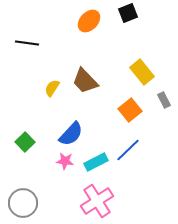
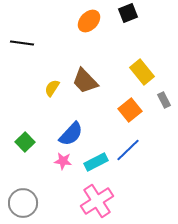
black line: moved 5 px left
pink star: moved 2 px left
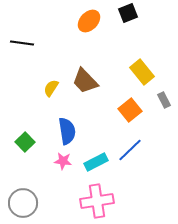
yellow semicircle: moved 1 px left
blue semicircle: moved 4 px left, 3 px up; rotated 52 degrees counterclockwise
blue line: moved 2 px right
pink cross: rotated 24 degrees clockwise
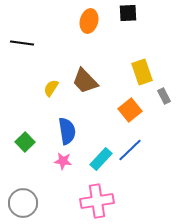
black square: rotated 18 degrees clockwise
orange ellipse: rotated 30 degrees counterclockwise
yellow rectangle: rotated 20 degrees clockwise
gray rectangle: moved 4 px up
cyan rectangle: moved 5 px right, 3 px up; rotated 20 degrees counterclockwise
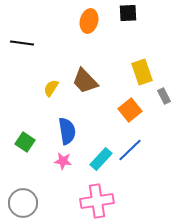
green square: rotated 12 degrees counterclockwise
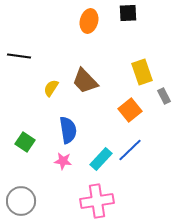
black line: moved 3 px left, 13 px down
blue semicircle: moved 1 px right, 1 px up
gray circle: moved 2 px left, 2 px up
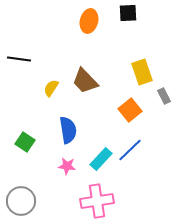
black line: moved 3 px down
pink star: moved 4 px right, 5 px down
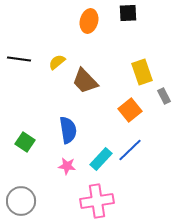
yellow semicircle: moved 6 px right, 26 px up; rotated 18 degrees clockwise
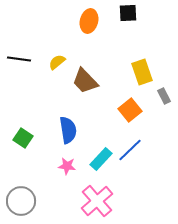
green square: moved 2 px left, 4 px up
pink cross: rotated 32 degrees counterclockwise
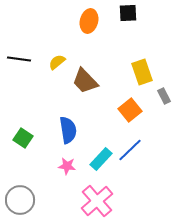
gray circle: moved 1 px left, 1 px up
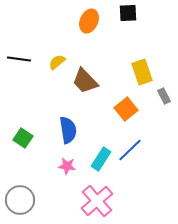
orange ellipse: rotated 10 degrees clockwise
orange square: moved 4 px left, 1 px up
cyan rectangle: rotated 10 degrees counterclockwise
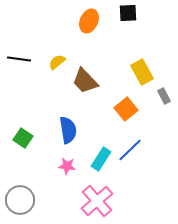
yellow rectangle: rotated 10 degrees counterclockwise
